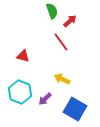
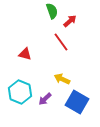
red triangle: moved 2 px right, 2 px up
blue square: moved 2 px right, 7 px up
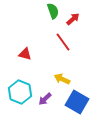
green semicircle: moved 1 px right
red arrow: moved 3 px right, 2 px up
red line: moved 2 px right
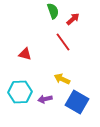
cyan hexagon: rotated 25 degrees counterclockwise
purple arrow: rotated 32 degrees clockwise
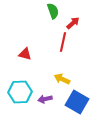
red arrow: moved 4 px down
red line: rotated 48 degrees clockwise
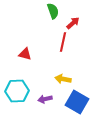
yellow arrow: moved 1 px right; rotated 14 degrees counterclockwise
cyan hexagon: moved 3 px left, 1 px up
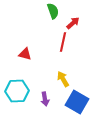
yellow arrow: rotated 49 degrees clockwise
purple arrow: rotated 88 degrees counterclockwise
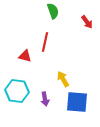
red arrow: moved 14 px right, 1 px up; rotated 96 degrees clockwise
red line: moved 18 px left
red triangle: moved 2 px down
cyan hexagon: rotated 10 degrees clockwise
blue square: rotated 25 degrees counterclockwise
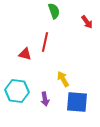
green semicircle: moved 1 px right
red triangle: moved 2 px up
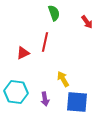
green semicircle: moved 2 px down
red triangle: moved 2 px left, 1 px up; rotated 40 degrees counterclockwise
cyan hexagon: moved 1 px left, 1 px down
